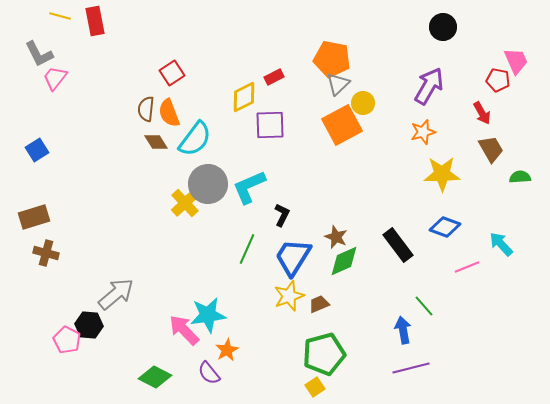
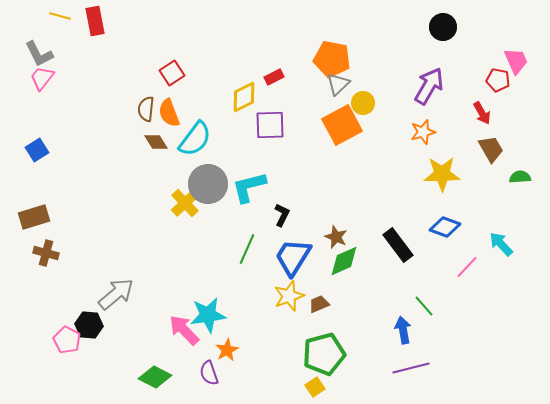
pink trapezoid at (55, 78): moved 13 px left
cyan L-shape at (249, 187): rotated 9 degrees clockwise
pink line at (467, 267): rotated 25 degrees counterclockwise
purple semicircle at (209, 373): rotated 20 degrees clockwise
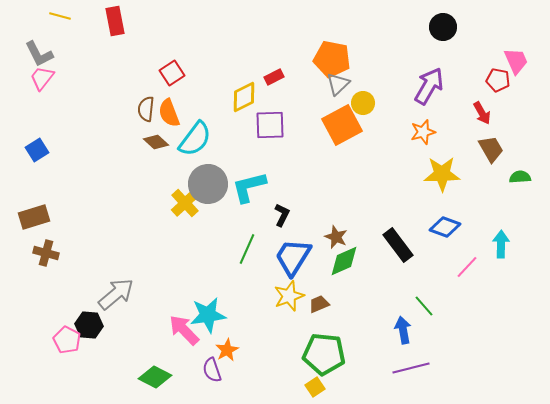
red rectangle at (95, 21): moved 20 px right
brown diamond at (156, 142): rotated 15 degrees counterclockwise
cyan arrow at (501, 244): rotated 44 degrees clockwise
green pentagon at (324, 354): rotated 21 degrees clockwise
purple semicircle at (209, 373): moved 3 px right, 3 px up
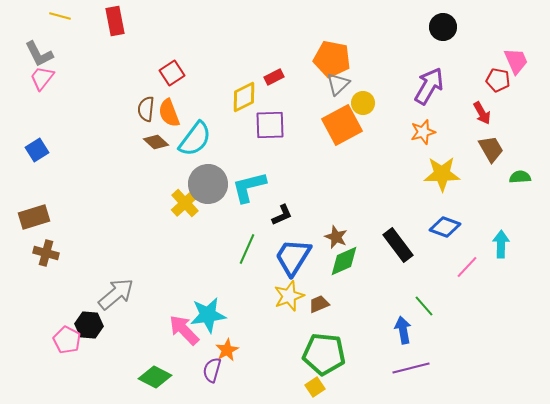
black L-shape at (282, 215): rotated 40 degrees clockwise
purple semicircle at (212, 370): rotated 35 degrees clockwise
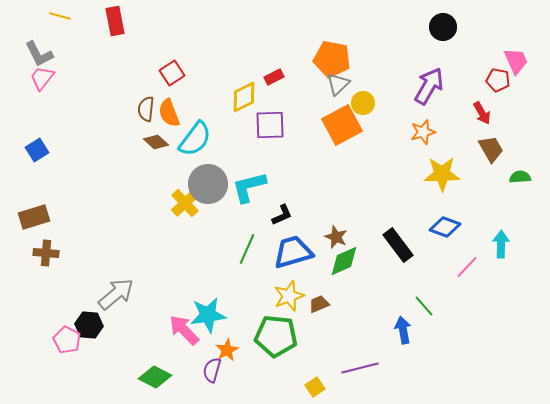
brown cross at (46, 253): rotated 10 degrees counterclockwise
blue trapezoid at (293, 257): moved 5 px up; rotated 42 degrees clockwise
green pentagon at (324, 354): moved 48 px left, 18 px up
purple line at (411, 368): moved 51 px left
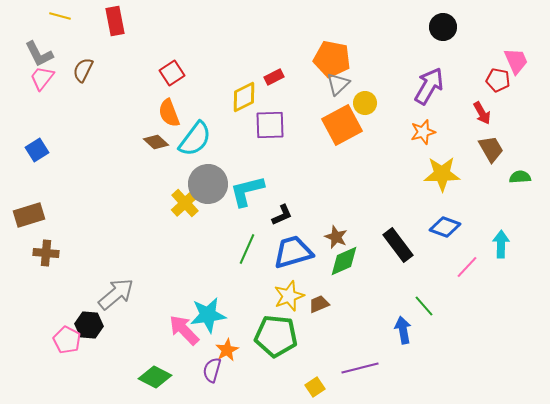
yellow circle at (363, 103): moved 2 px right
brown semicircle at (146, 109): moved 63 px left, 39 px up; rotated 20 degrees clockwise
cyan L-shape at (249, 187): moved 2 px left, 4 px down
brown rectangle at (34, 217): moved 5 px left, 2 px up
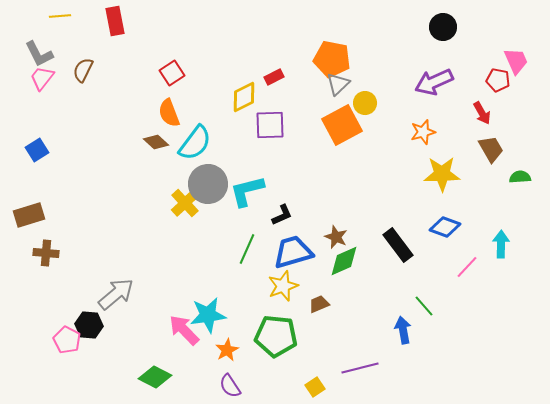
yellow line at (60, 16): rotated 20 degrees counterclockwise
purple arrow at (429, 86): moved 5 px right, 4 px up; rotated 144 degrees counterclockwise
cyan semicircle at (195, 139): moved 4 px down
yellow star at (289, 296): moved 6 px left, 10 px up
purple semicircle at (212, 370): moved 18 px right, 16 px down; rotated 50 degrees counterclockwise
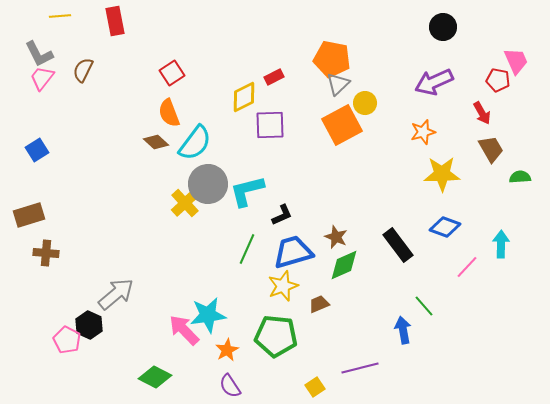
green diamond at (344, 261): moved 4 px down
black hexagon at (89, 325): rotated 20 degrees clockwise
